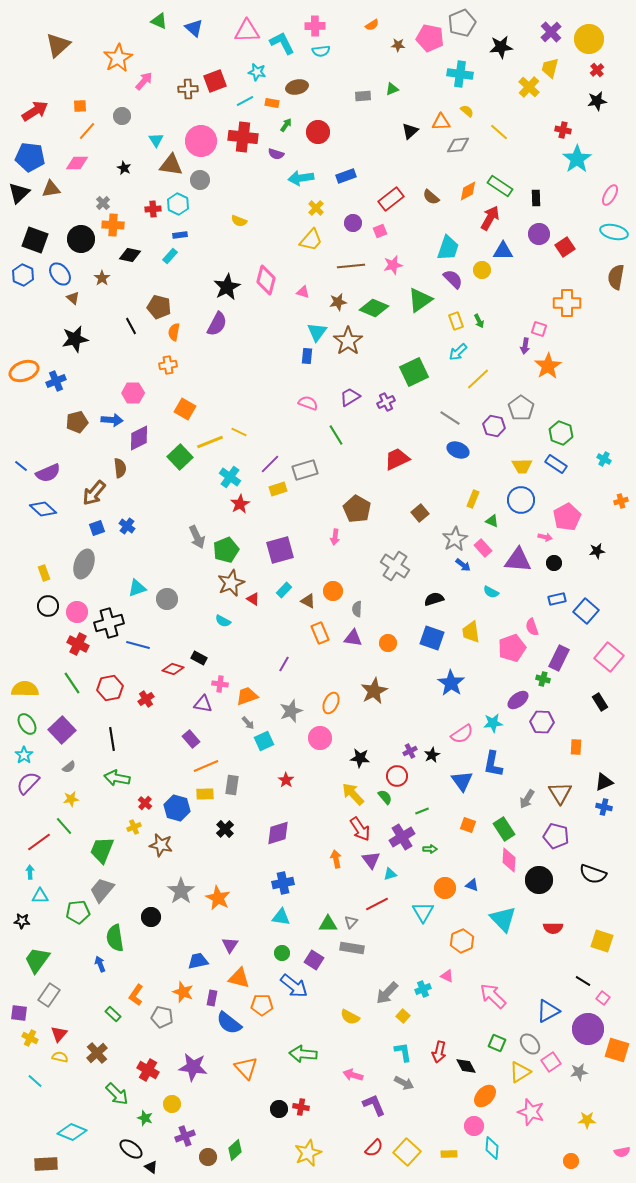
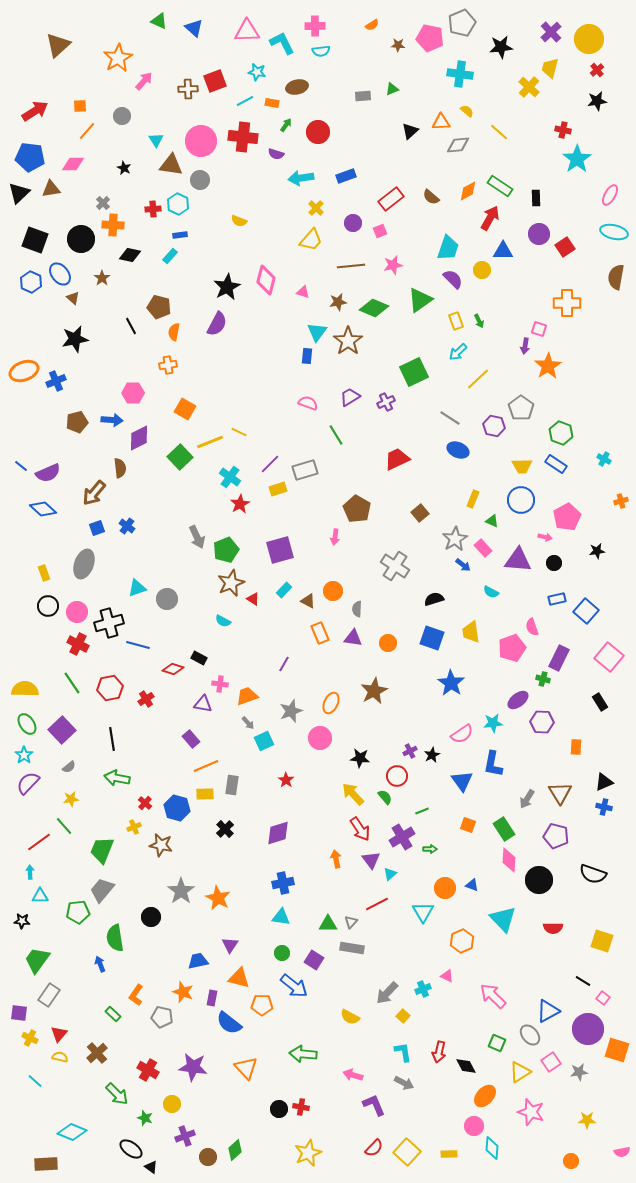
pink diamond at (77, 163): moved 4 px left, 1 px down
blue hexagon at (23, 275): moved 8 px right, 7 px down
cyan triangle at (390, 874): rotated 24 degrees counterclockwise
gray ellipse at (530, 1044): moved 9 px up
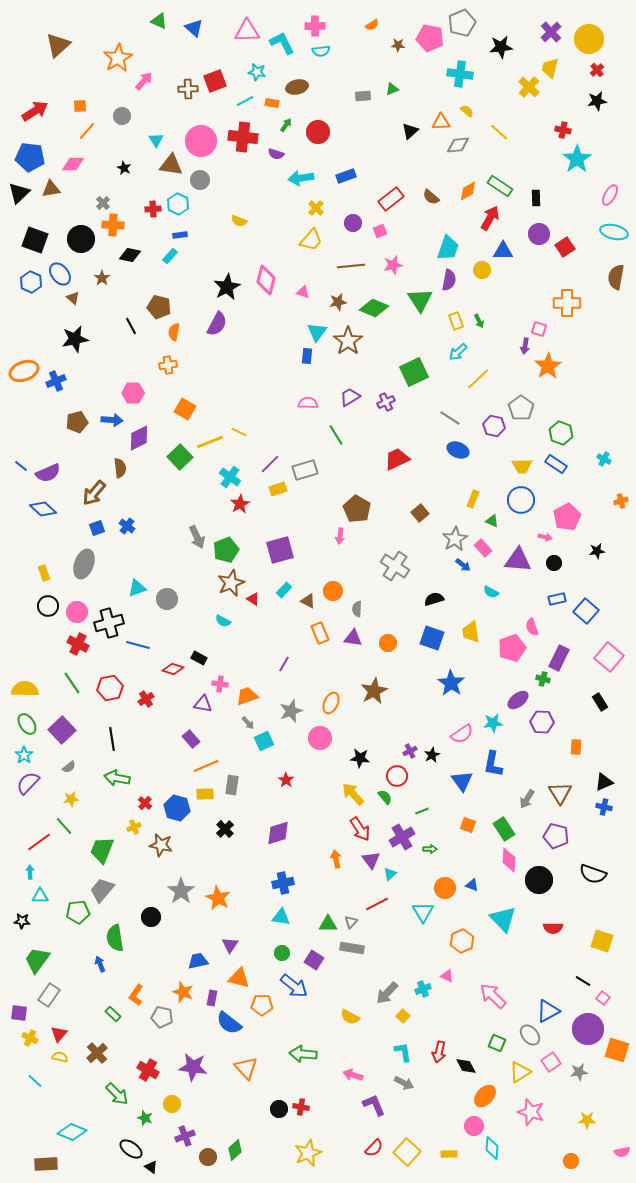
purple semicircle at (453, 279): moved 4 px left, 1 px down; rotated 55 degrees clockwise
green triangle at (420, 300): rotated 28 degrees counterclockwise
pink semicircle at (308, 403): rotated 18 degrees counterclockwise
pink arrow at (335, 537): moved 5 px right, 1 px up
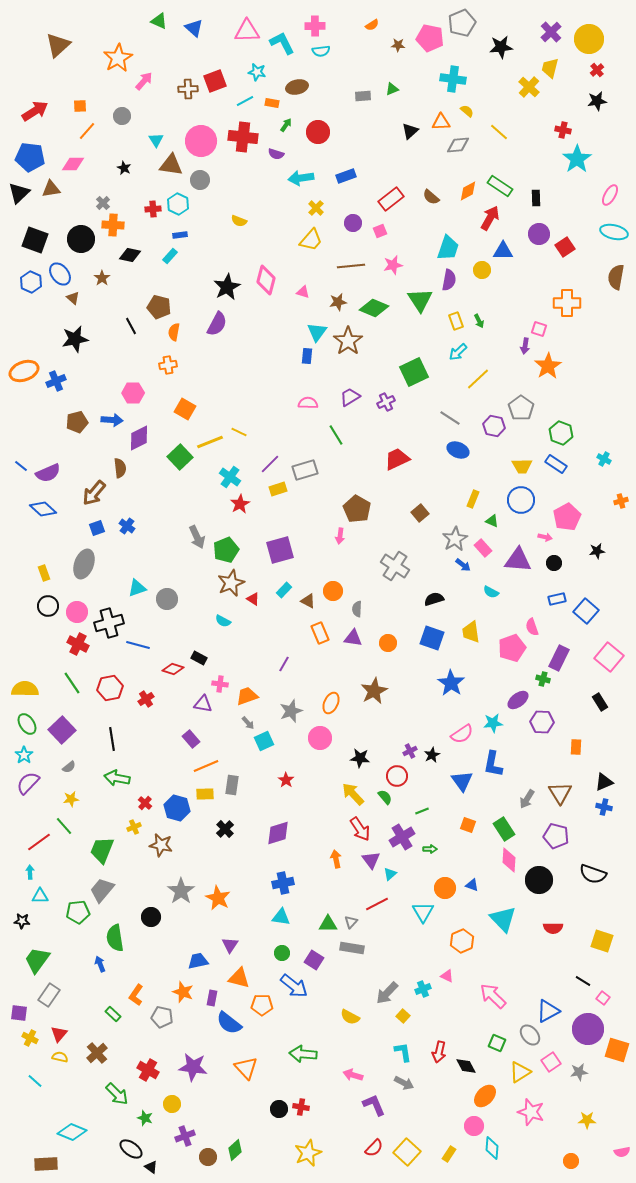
cyan cross at (460, 74): moved 7 px left, 5 px down
yellow rectangle at (449, 1154): rotated 56 degrees counterclockwise
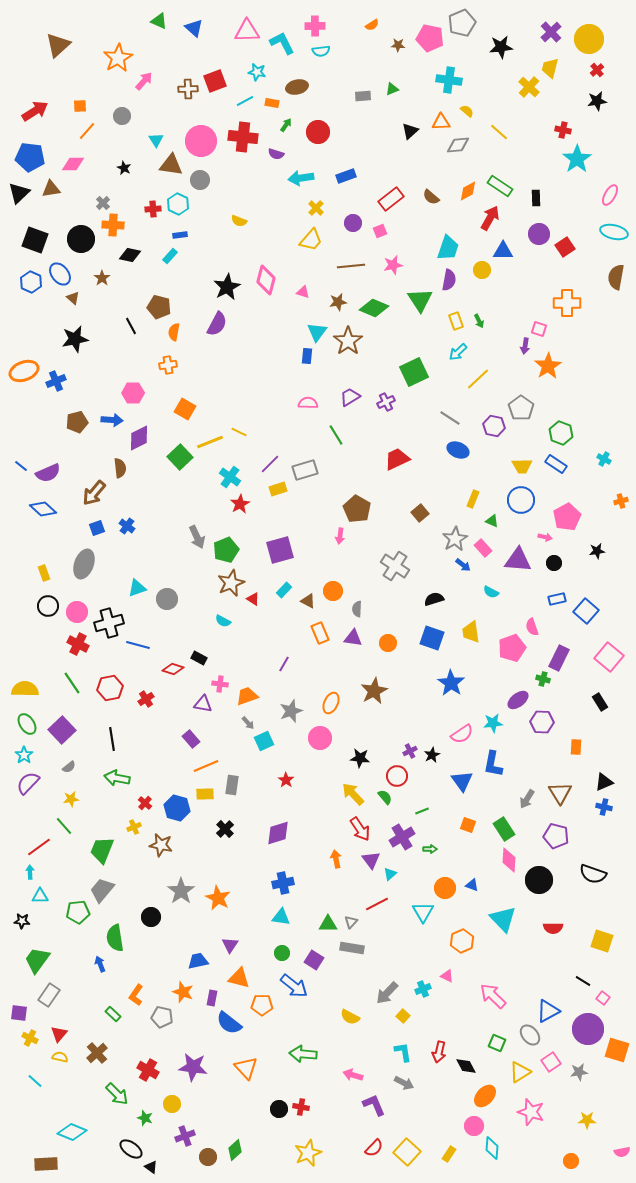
cyan cross at (453, 79): moved 4 px left, 1 px down
red line at (39, 842): moved 5 px down
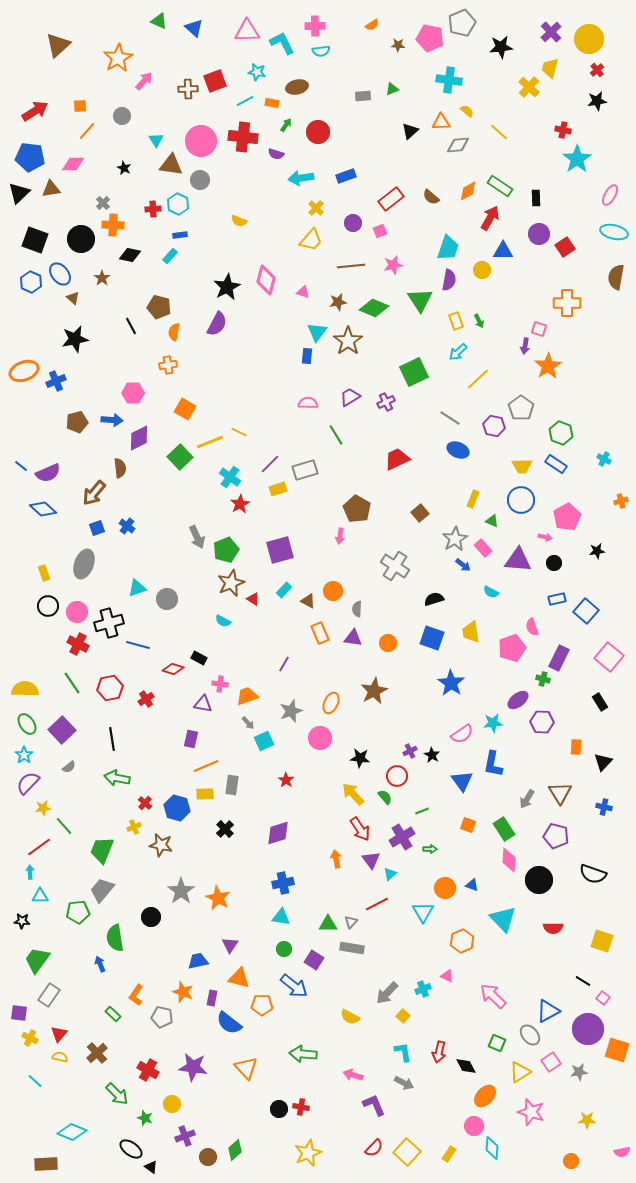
purple rectangle at (191, 739): rotated 54 degrees clockwise
black star at (432, 755): rotated 14 degrees counterclockwise
black triangle at (604, 782): moved 1 px left, 20 px up; rotated 24 degrees counterclockwise
yellow star at (71, 799): moved 28 px left, 9 px down
green circle at (282, 953): moved 2 px right, 4 px up
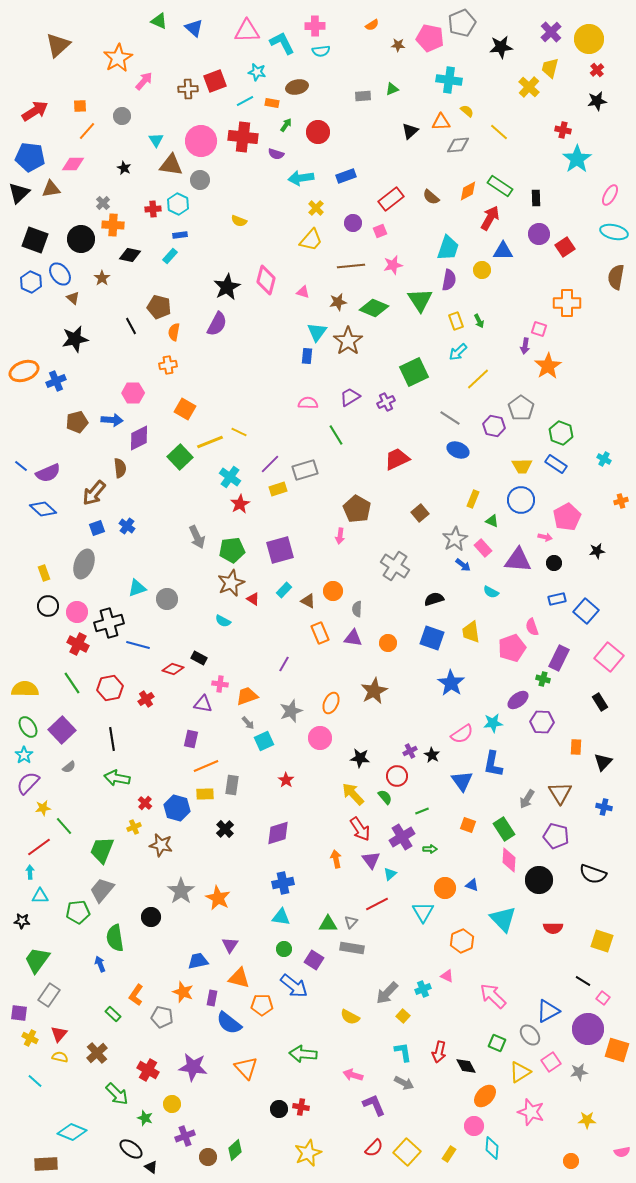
green pentagon at (226, 550): moved 6 px right; rotated 15 degrees clockwise
green ellipse at (27, 724): moved 1 px right, 3 px down
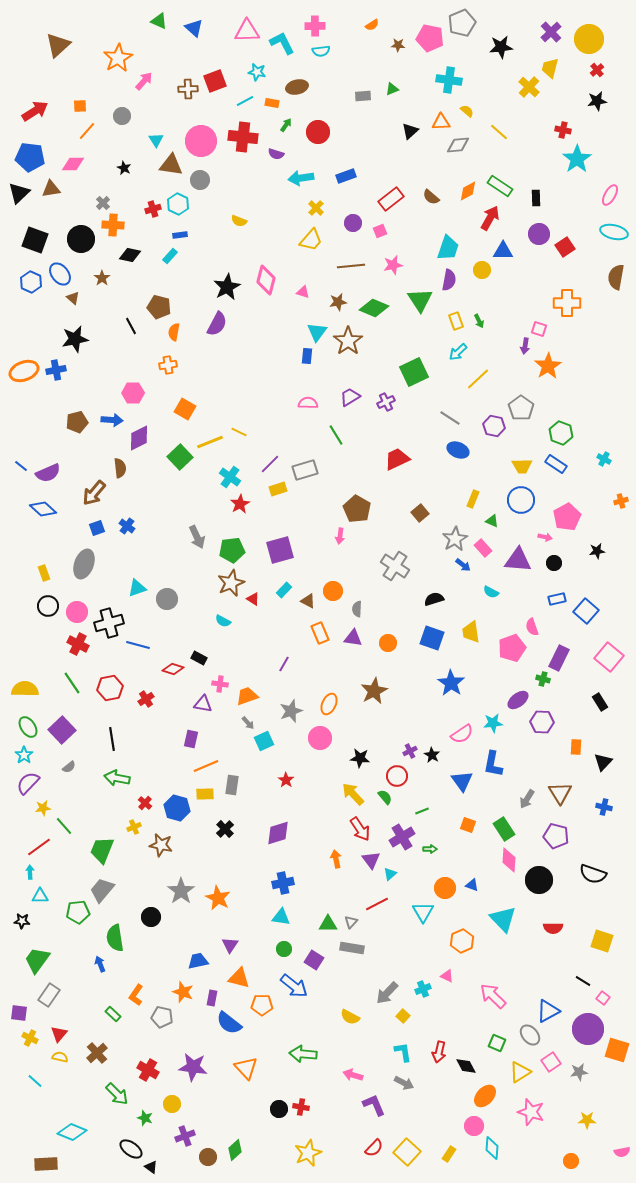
red cross at (153, 209): rotated 14 degrees counterclockwise
blue cross at (56, 381): moved 11 px up; rotated 12 degrees clockwise
orange ellipse at (331, 703): moved 2 px left, 1 px down
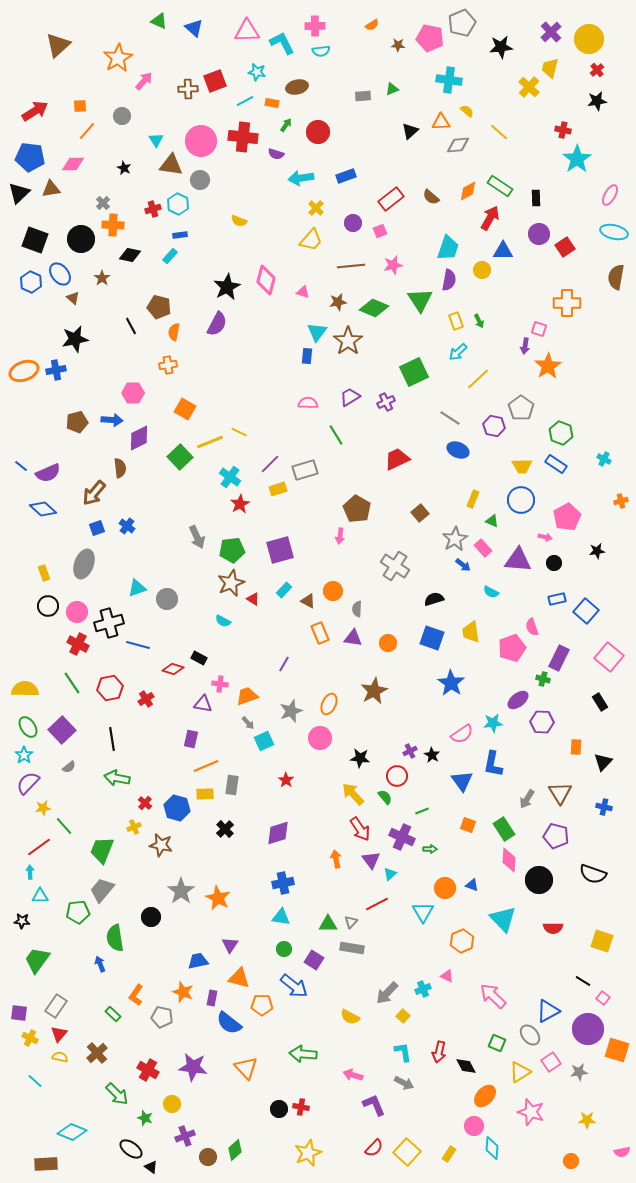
purple cross at (402, 837): rotated 35 degrees counterclockwise
gray rectangle at (49, 995): moved 7 px right, 11 px down
